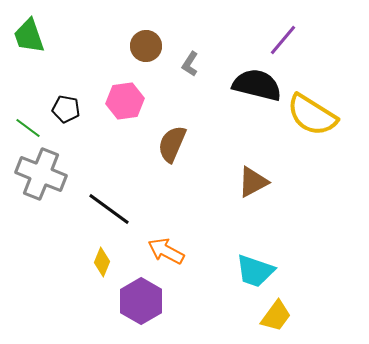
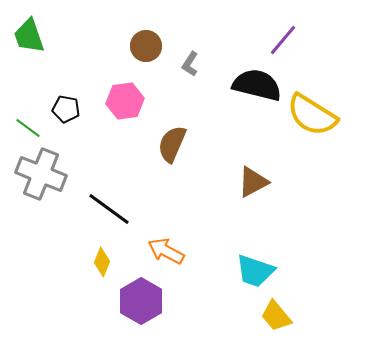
yellow trapezoid: rotated 104 degrees clockwise
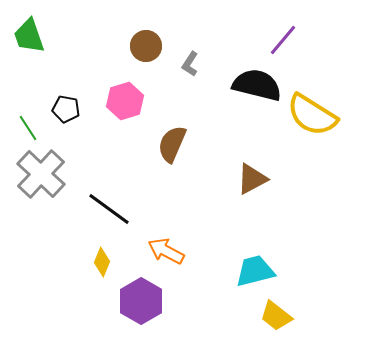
pink hexagon: rotated 9 degrees counterclockwise
green line: rotated 20 degrees clockwise
gray cross: rotated 21 degrees clockwise
brown triangle: moved 1 px left, 3 px up
cyan trapezoid: rotated 147 degrees clockwise
yellow trapezoid: rotated 12 degrees counterclockwise
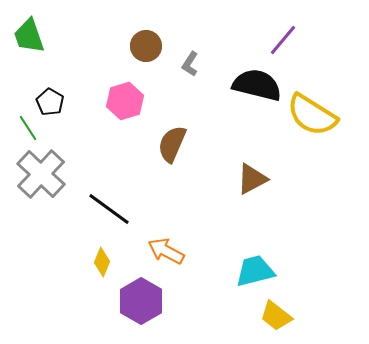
black pentagon: moved 16 px left, 7 px up; rotated 20 degrees clockwise
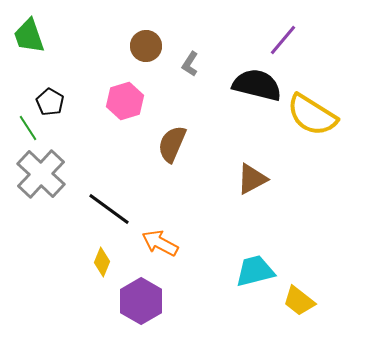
orange arrow: moved 6 px left, 8 px up
yellow trapezoid: moved 23 px right, 15 px up
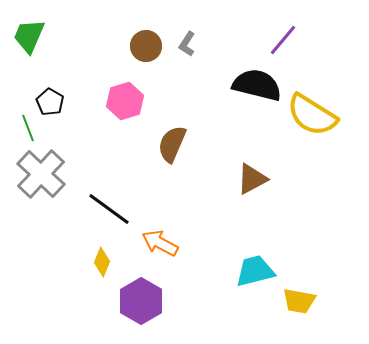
green trapezoid: rotated 42 degrees clockwise
gray L-shape: moved 3 px left, 20 px up
green line: rotated 12 degrees clockwise
yellow trapezoid: rotated 28 degrees counterclockwise
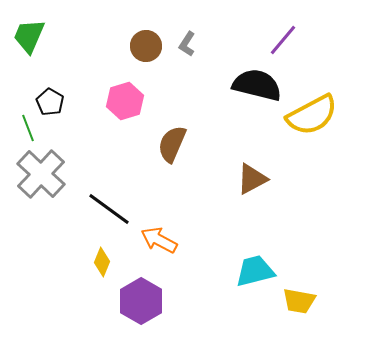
yellow semicircle: rotated 60 degrees counterclockwise
orange arrow: moved 1 px left, 3 px up
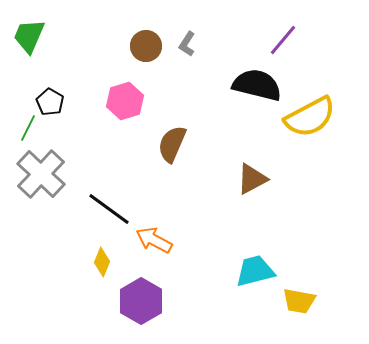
yellow semicircle: moved 2 px left, 2 px down
green line: rotated 48 degrees clockwise
orange arrow: moved 5 px left
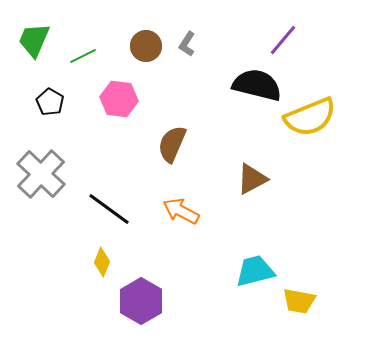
green trapezoid: moved 5 px right, 4 px down
pink hexagon: moved 6 px left, 2 px up; rotated 24 degrees clockwise
yellow semicircle: rotated 6 degrees clockwise
green line: moved 55 px right, 72 px up; rotated 36 degrees clockwise
orange arrow: moved 27 px right, 29 px up
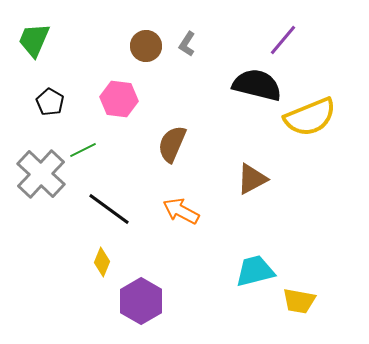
green line: moved 94 px down
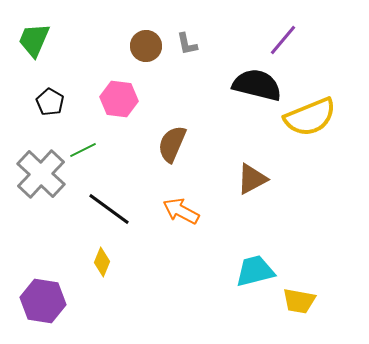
gray L-shape: rotated 45 degrees counterclockwise
purple hexagon: moved 98 px left; rotated 21 degrees counterclockwise
